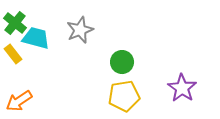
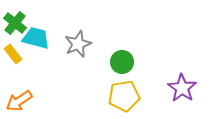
gray star: moved 2 px left, 14 px down
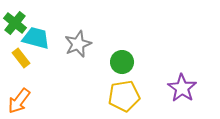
yellow rectangle: moved 8 px right, 4 px down
orange arrow: rotated 20 degrees counterclockwise
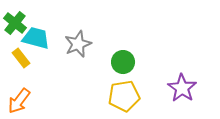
green circle: moved 1 px right
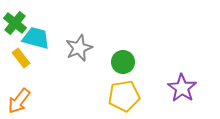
gray star: moved 1 px right, 4 px down
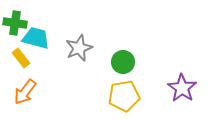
green cross: rotated 30 degrees counterclockwise
orange arrow: moved 6 px right, 9 px up
